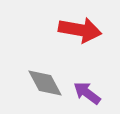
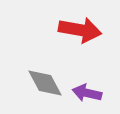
purple arrow: rotated 24 degrees counterclockwise
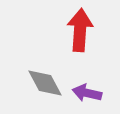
red arrow: rotated 96 degrees counterclockwise
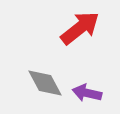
red arrow: moved 2 px up; rotated 48 degrees clockwise
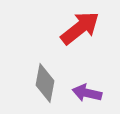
gray diamond: rotated 39 degrees clockwise
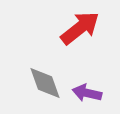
gray diamond: rotated 30 degrees counterclockwise
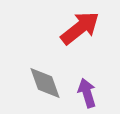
purple arrow: rotated 60 degrees clockwise
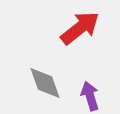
purple arrow: moved 3 px right, 3 px down
